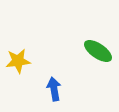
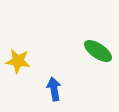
yellow star: rotated 15 degrees clockwise
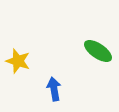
yellow star: rotated 10 degrees clockwise
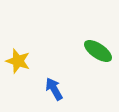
blue arrow: rotated 20 degrees counterclockwise
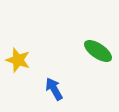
yellow star: moved 1 px up
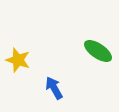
blue arrow: moved 1 px up
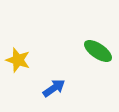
blue arrow: rotated 85 degrees clockwise
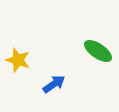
blue arrow: moved 4 px up
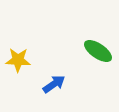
yellow star: rotated 15 degrees counterclockwise
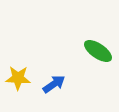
yellow star: moved 18 px down
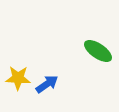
blue arrow: moved 7 px left
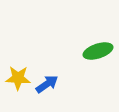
green ellipse: rotated 52 degrees counterclockwise
